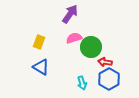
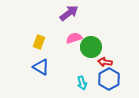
purple arrow: moved 1 px left, 1 px up; rotated 18 degrees clockwise
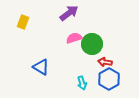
yellow rectangle: moved 16 px left, 20 px up
green circle: moved 1 px right, 3 px up
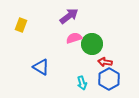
purple arrow: moved 3 px down
yellow rectangle: moved 2 px left, 3 px down
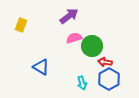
green circle: moved 2 px down
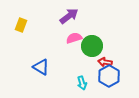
blue hexagon: moved 3 px up
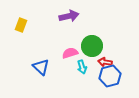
purple arrow: rotated 24 degrees clockwise
pink semicircle: moved 4 px left, 15 px down
blue triangle: rotated 12 degrees clockwise
blue hexagon: moved 1 px right; rotated 15 degrees clockwise
cyan arrow: moved 16 px up
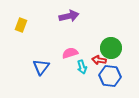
green circle: moved 19 px right, 2 px down
red arrow: moved 6 px left, 2 px up
blue triangle: rotated 24 degrees clockwise
blue hexagon: rotated 20 degrees clockwise
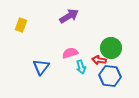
purple arrow: rotated 18 degrees counterclockwise
cyan arrow: moved 1 px left
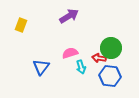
red arrow: moved 2 px up
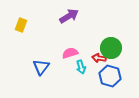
blue hexagon: rotated 10 degrees clockwise
